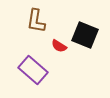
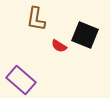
brown L-shape: moved 2 px up
purple rectangle: moved 12 px left, 10 px down
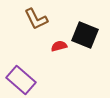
brown L-shape: rotated 35 degrees counterclockwise
red semicircle: rotated 133 degrees clockwise
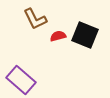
brown L-shape: moved 1 px left
red semicircle: moved 1 px left, 10 px up
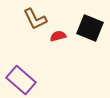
black square: moved 5 px right, 7 px up
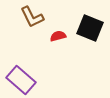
brown L-shape: moved 3 px left, 2 px up
